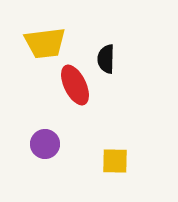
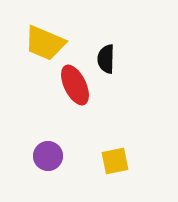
yellow trapezoid: rotated 30 degrees clockwise
purple circle: moved 3 px right, 12 px down
yellow square: rotated 12 degrees counterclockwise
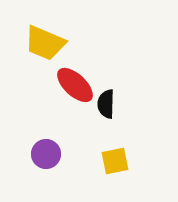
black semicircle: moved 45 px down
red ellipse: rotated 21 degrees counterclockwise
purple circle: moved 2 px left, 2 px up
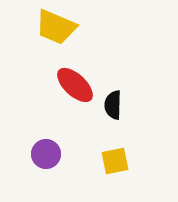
yellow trapezoid: moved 11 px right, 16 px up
black semicircle: moved 7 px right, 1 px down
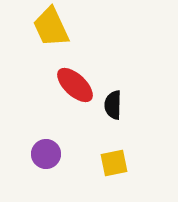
yellow trapezoid: moved 5 px left; rotated 42 degrees clockwise
yellow square: moved 1 px left, 2 px down
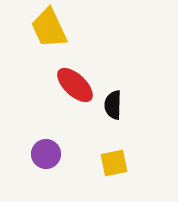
yellow trapezoid: moved 2 px left, 1 px down
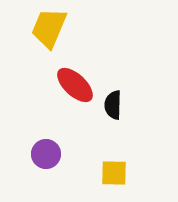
yellow trapezoid: rotated 48 degrees clockwise
yellow square: moved 10 px down; rotated 12 degrees clockwise
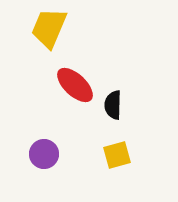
purple circle: moved 2 px left
yellow square: moved 3 px right, 18 px up; rotated 16 degrees counterclockwise
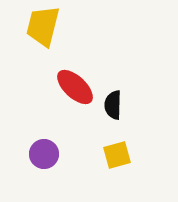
yellow trapezoid: moved 6 px left, 2 px up; rotated 9 degrees counterclockwise
red ellipse: moved 2 px down
